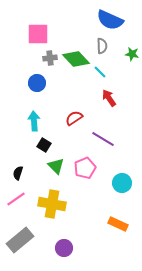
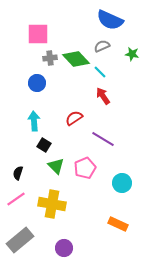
gray semicircle: rotated 112 degrees counterclockwise
red arrow: moved 6 px left, 2 px up
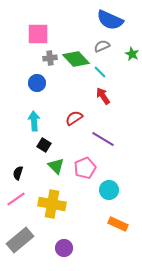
green star: rotated 16 degrees clockwise
cyan circle: moved 13 px left, 7 px down
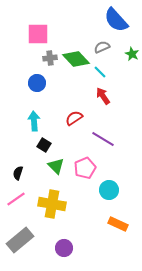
blue semicircle: moved 6 px right; rotated 24 degrees clockwise
gray semicircle: moved 1 px down
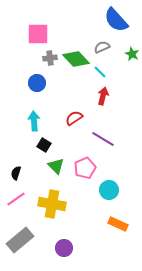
red arrow: rotated 48 degrees clockwise
black semicircle: moved 2 px left
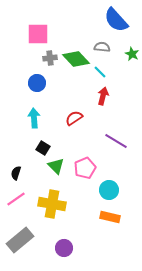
gray semicircle: rotated 28 degrees clockwise
cyan arrow: moved 3 px up
purple line: moved 13 px right, 2 px down
black square: moved 1 px left, 3 px down
orange rectangle: moved 8 px left, 7 px up; rotated 12 degrees counterclockwise
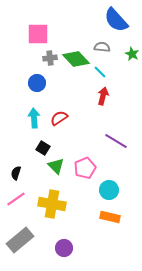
red semicircle: moved 15 px left
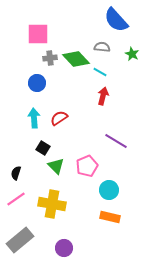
cyan line: rotated 16 degrees counterclockwise
pink pentagon: moved 2 px right, 2 px up
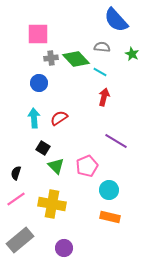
gray cross: moved 1 px right
blue circle: moved 2 px right
red arrow: moved 1 px right, 1 px down
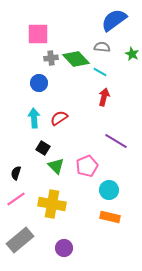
blue semicircle: moved 2 px left; rotated 96 degrees clockwise
